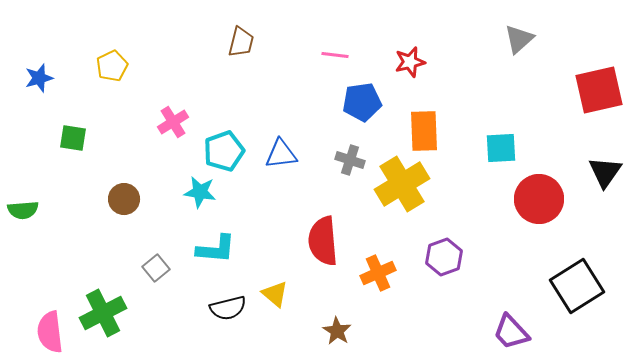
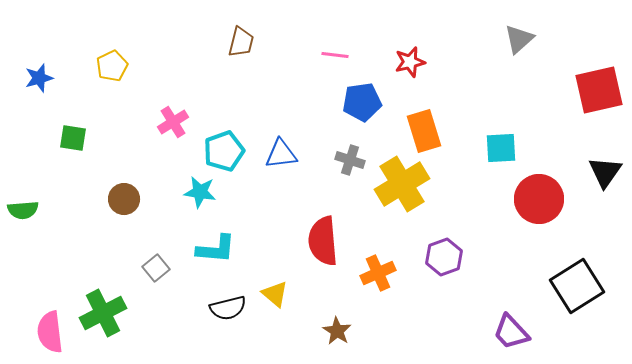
orange rectangle: rotated 15 degrees counterclockwise
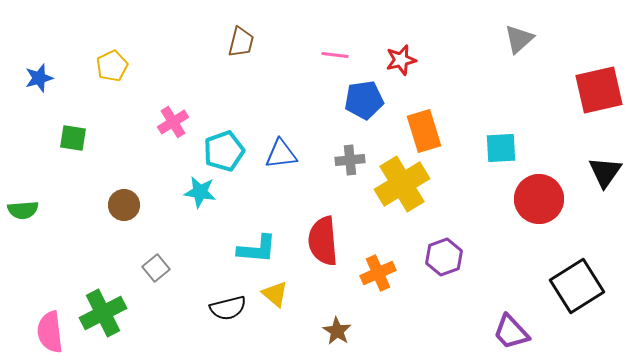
red star: moved 9 px left, 2 px up
blue pentagon: moved 2 px right, 2 px up
gray cross: rotated 24 degrees counterclockwise
brown circle: moved 6 px down
cyan L-shape: moved 41 px right
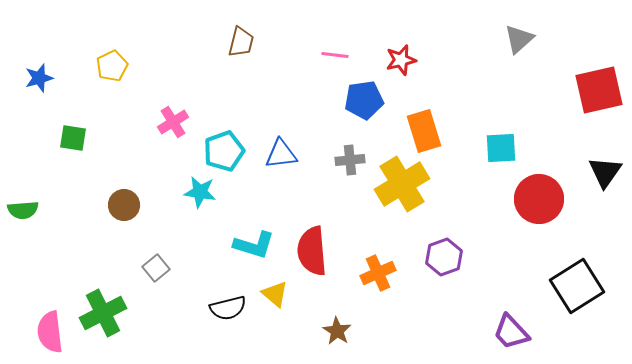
red semicircle: moved 11 px left, 10 px down
cyan L-shape: moved 3 px left, 4 px up; rotated 12 degrees clockwise
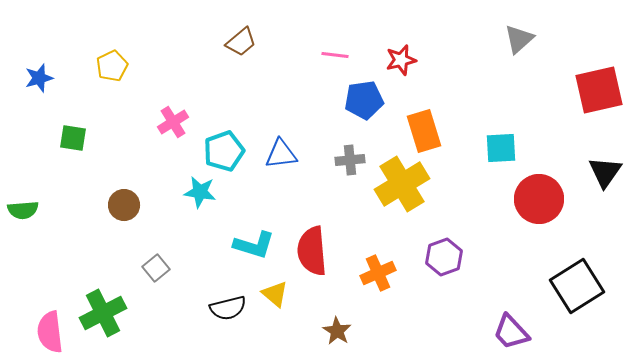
brown trapezoid: rotated 36 degrees clockwise
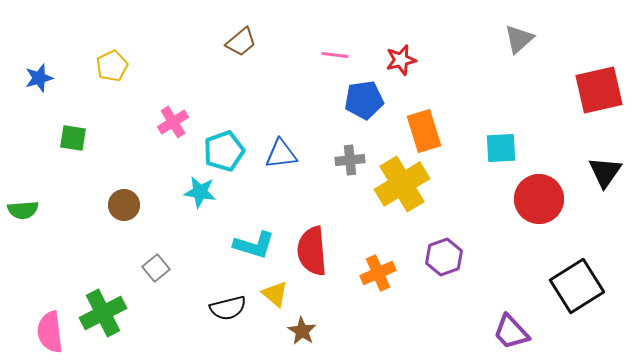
brown star: moved 35 px left
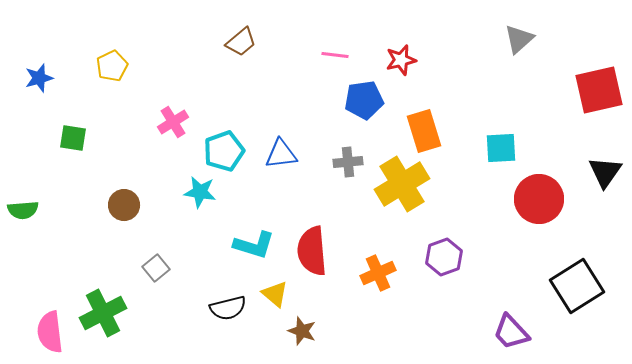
gray cross: moved 2 px left, 2 px down
brown star: rotated 12 degrees counterclockwise
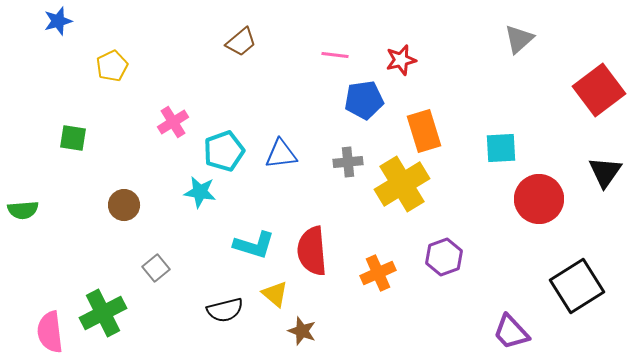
blue star: moved 19 px right, 57 px up
red square: rotated 24 degrees counterclockwise
black semicircle: moved 3 px left, 2 px down
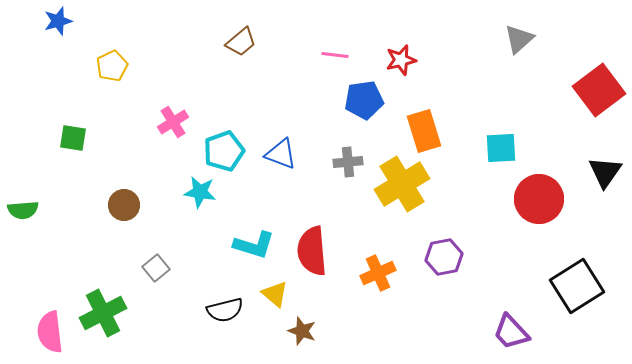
blue triangle: rotated 28 degrees clockwise
purple hexagon: rotated 9 degrees clockwise
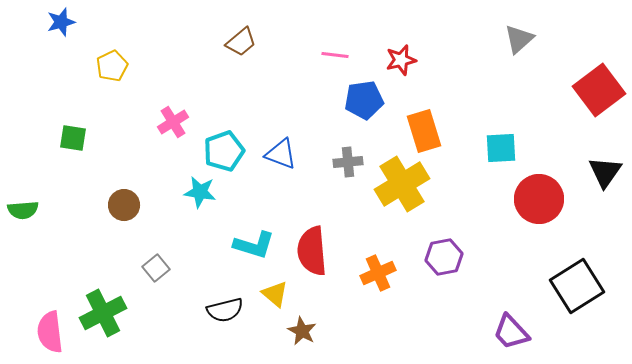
blue star: moved 3 px right, 1 px down
brown star: rotated 8 degrees clockwise
